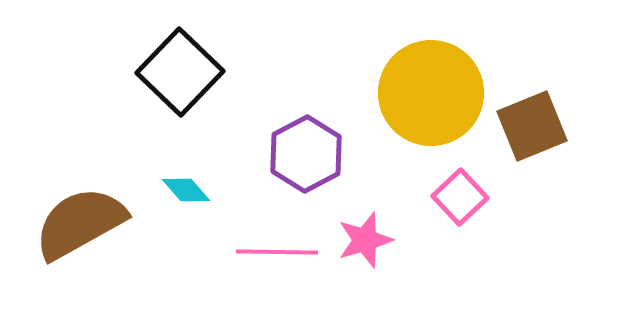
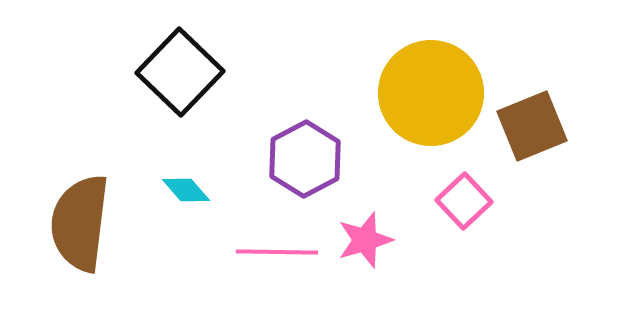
purple hexagon: moved 1 px left, 5 px down
pink square: moved 4 px right, 4 px down
brown semicircle: rotated 54 degrees counterclockwise
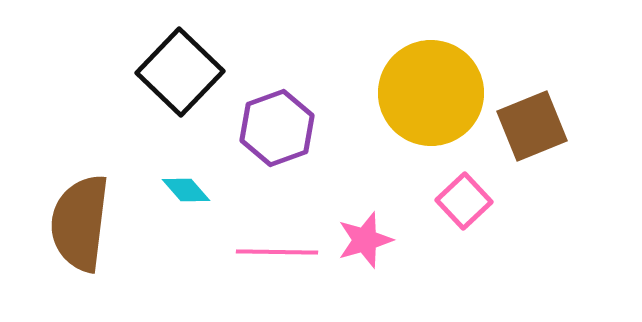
purple hexagon: moved 28 px left, 31 px up; rotated 8 degrees clockwise
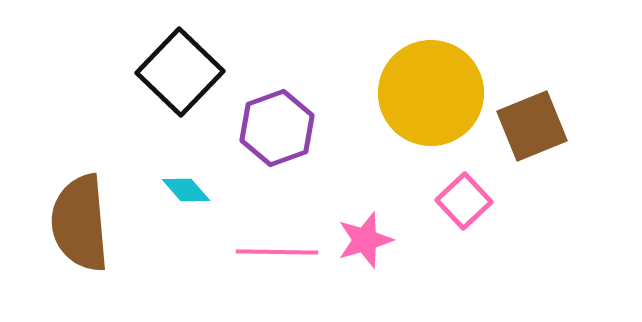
brown semicircle: rotated 12 degrees counterclockwise
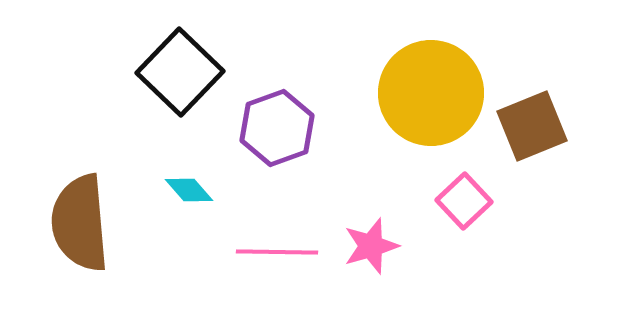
cyan diamond: moved 3 px right
pink star: moved 6 px right, 6 px down
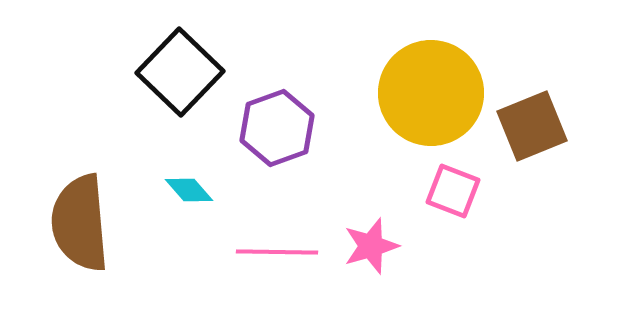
pink square: moved 11 px left, 10 px up; rotated 26 degrees counterclockwise
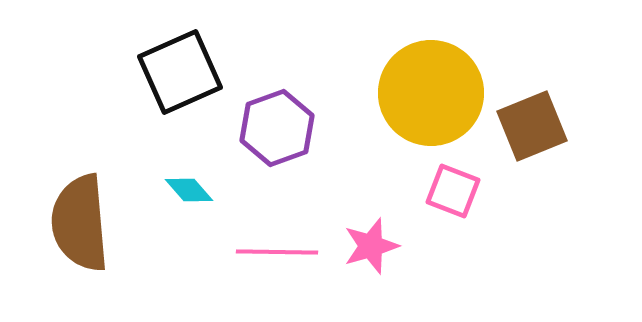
black square: rotated 22 degrees clockwise
